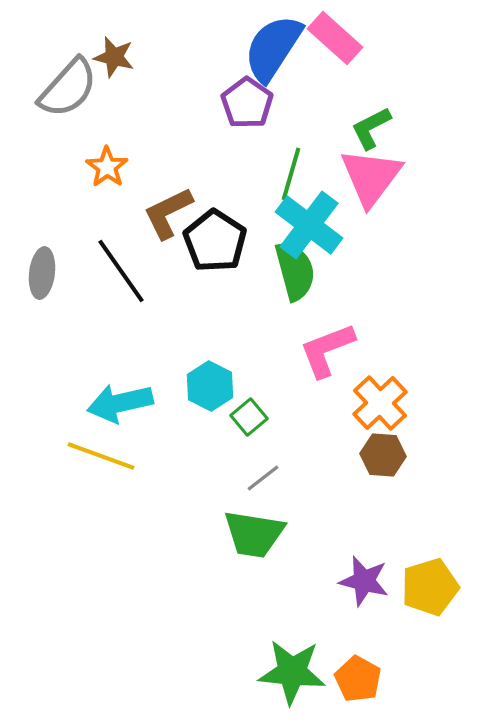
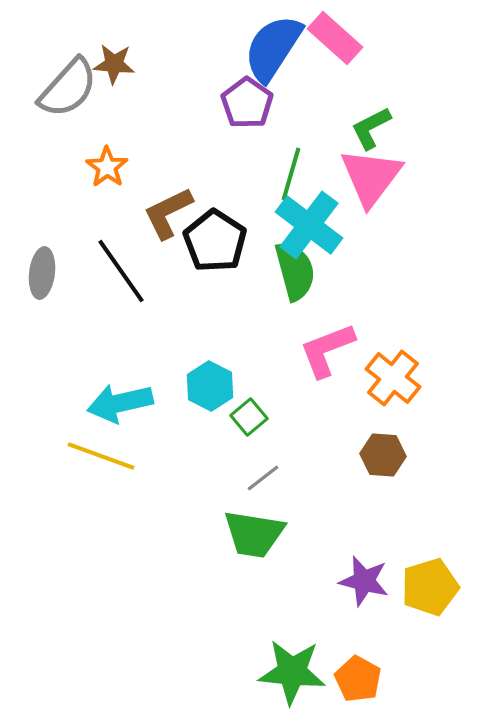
brown star: moved 7 px down; rotated 9 degrees counterclockwise
orange cross: moved 13 px right, 25 px up; rotated 8 degrees counterclockwise
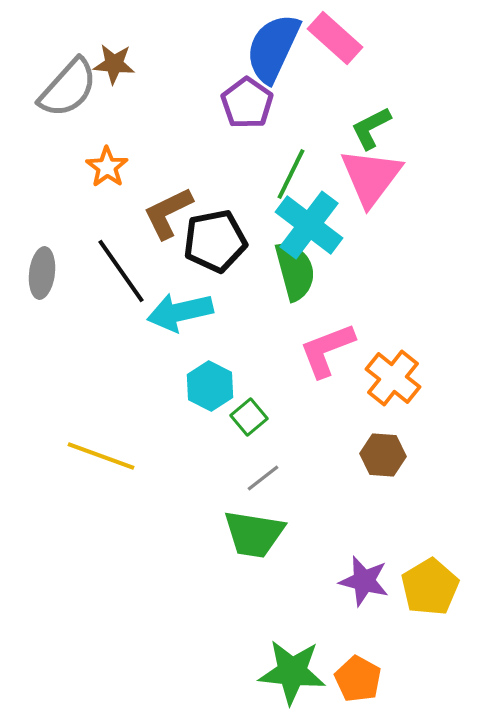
blue semicircle: rotated 8 degrees counterclockwise
green line: rotated 10 degrees clockwise
black pentagon: rotated 28 degrees clockwise
cyan arrow: moved 60 px right, 91 px up
yellow pentagon: rotated 14 degrees counterclockwise
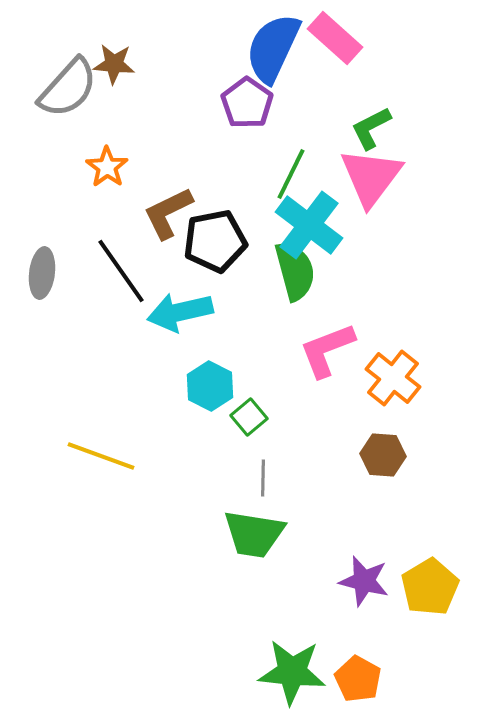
gray line: rotated 51 degrees counterclockwise
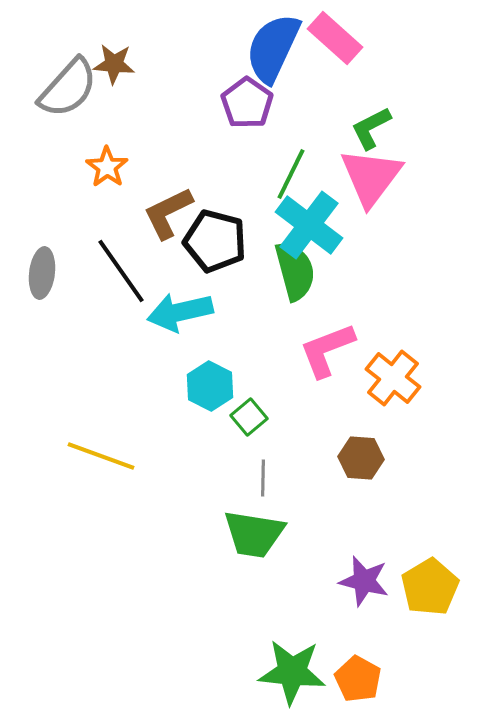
black pentagon: rotated 26 degrees clockwise
brown hexagon: moved 22 px left, 3 px down
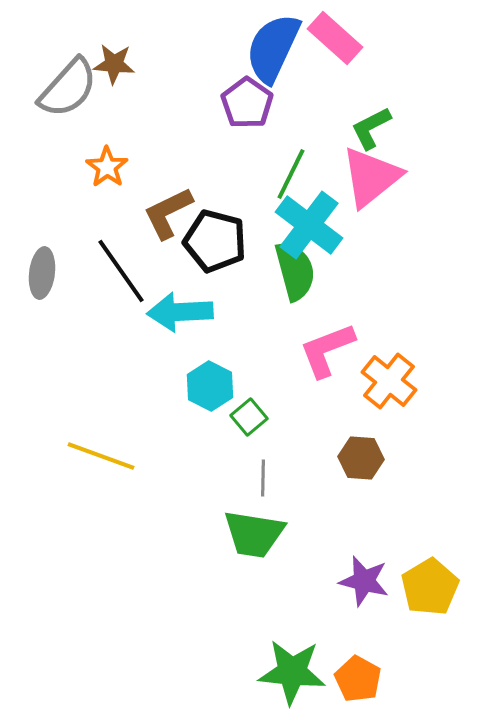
pink triangle: rotated 14 degrees clockwise
cyan arrow: rotated 10 degrees clockwise
orange cross: moved 4 px left, 3 px down
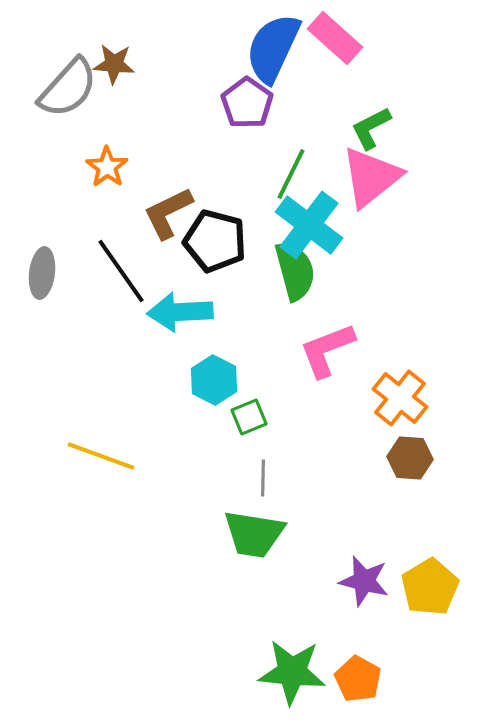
orange cross: moved 11 px right, 17 px down
cyan hexagon: moved 4 px right, 6 px up
green square: rotated 18 degrees clockwise
brown hexagon: moved 49 px right
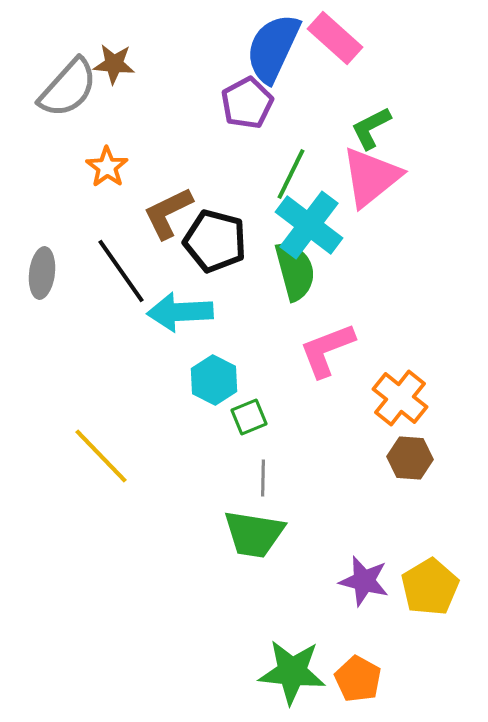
purple pentagon: rotated 9 degrees clockwise
yellow line: rotated 26 degrees clockwise
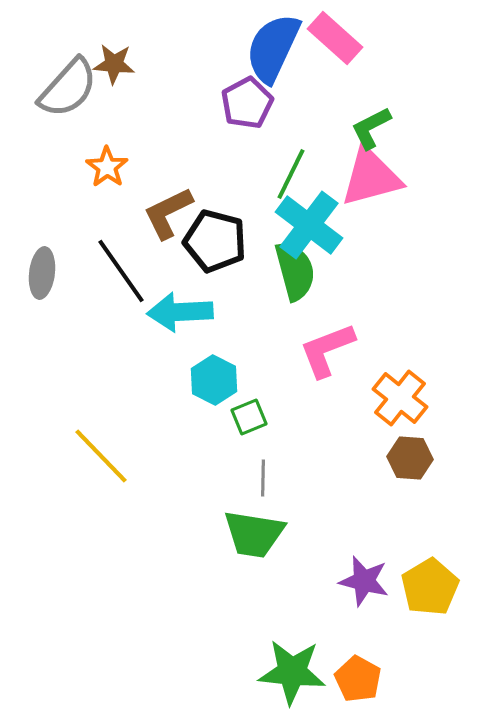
pink triangle: rotated 24 degrees clockwise
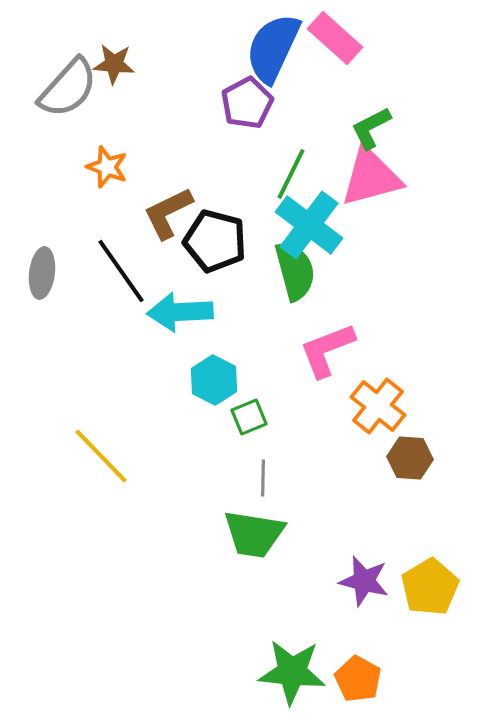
orange star: rotated 15 degrees counterclockwise
orange cross: moved 22 px left, 8 px down
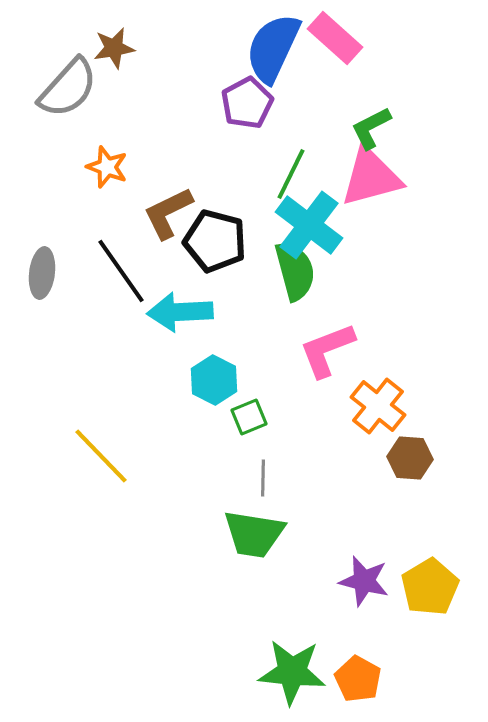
brown star: moved 16 px up; rotated 15 degrees counterclockwise
